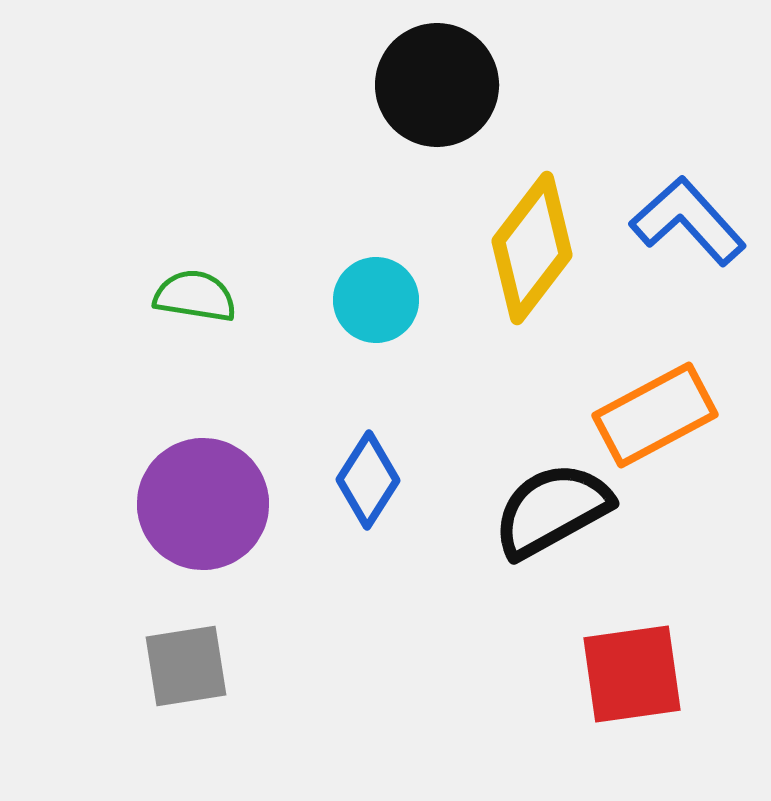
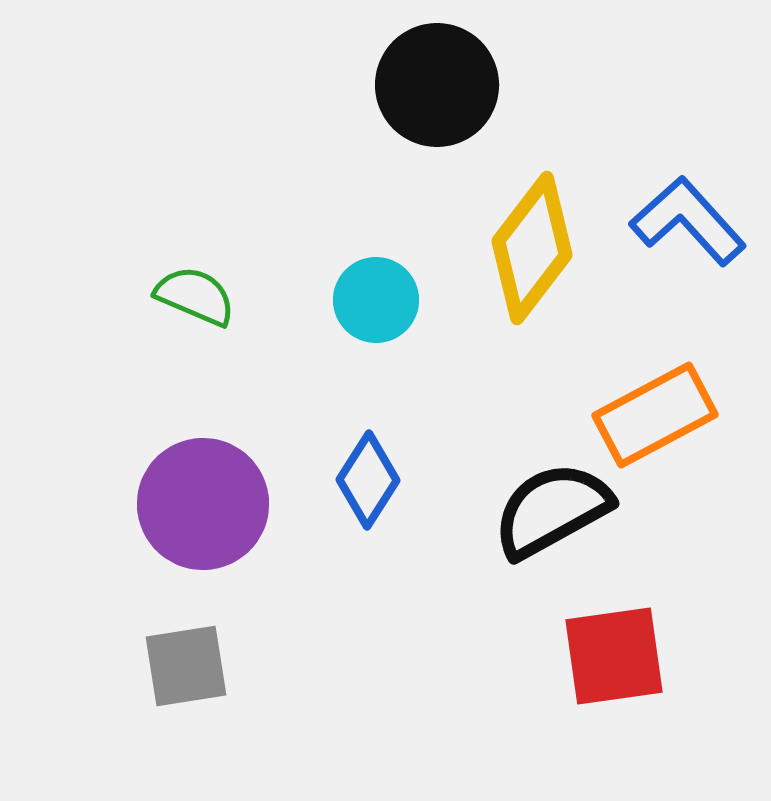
green semicircle: rotated 14 degrees clockwise
red square: moved 18 px left, 18 px up
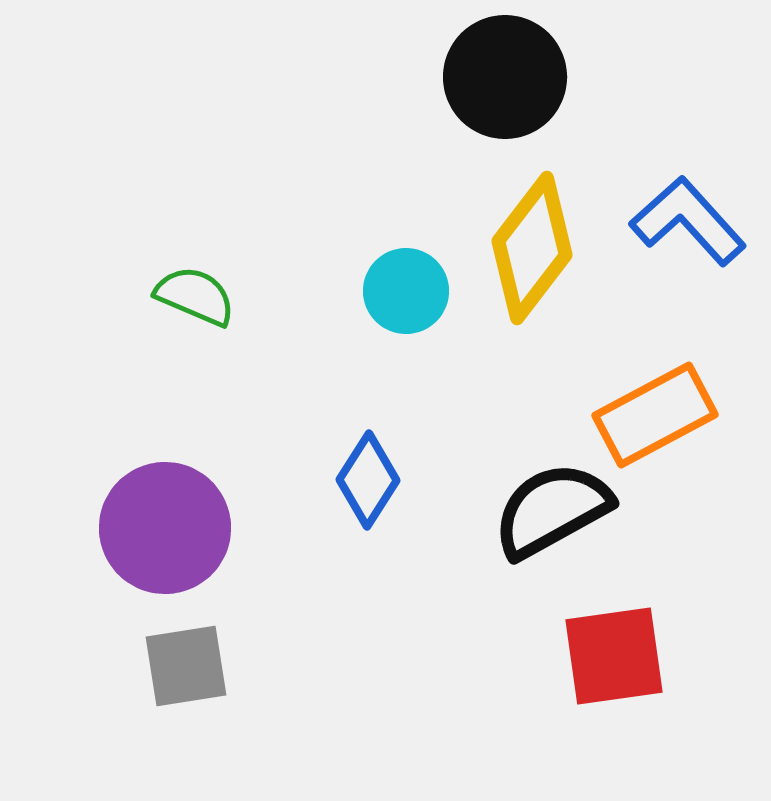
black circle: moved 68 px right, 8 px up
cyan circle: moved 30 px right, 9 px up
purple circle: moved 38 px left, 24 px down
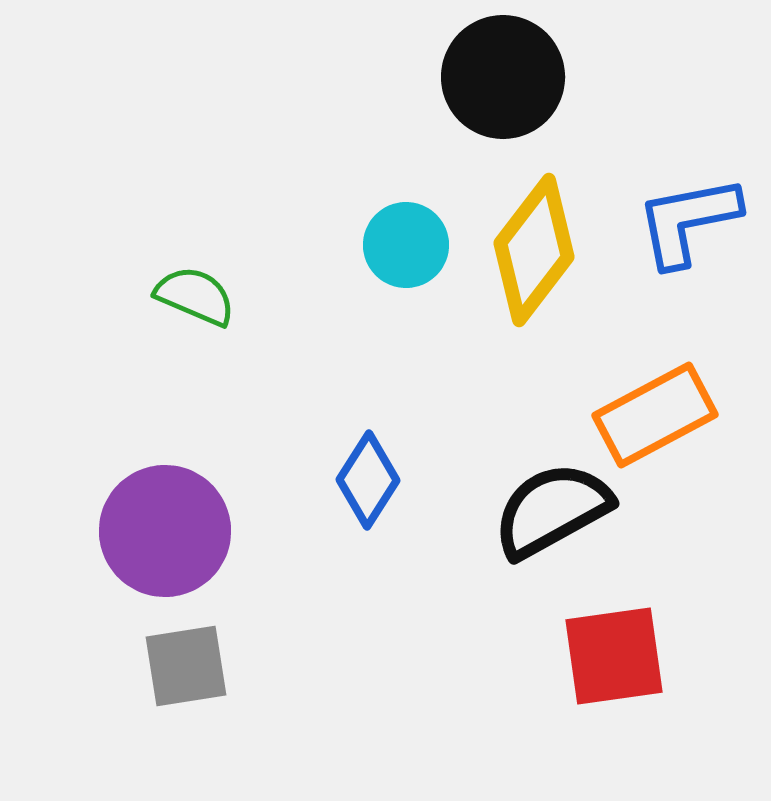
black circle: moved 2 px left
blue L-shape: rotated 59 degrees counterclockwise
yellow diamond: moved 2 px right, 2 px down
cyan circle: moved 46 px up
purple circle: moved 3 px down
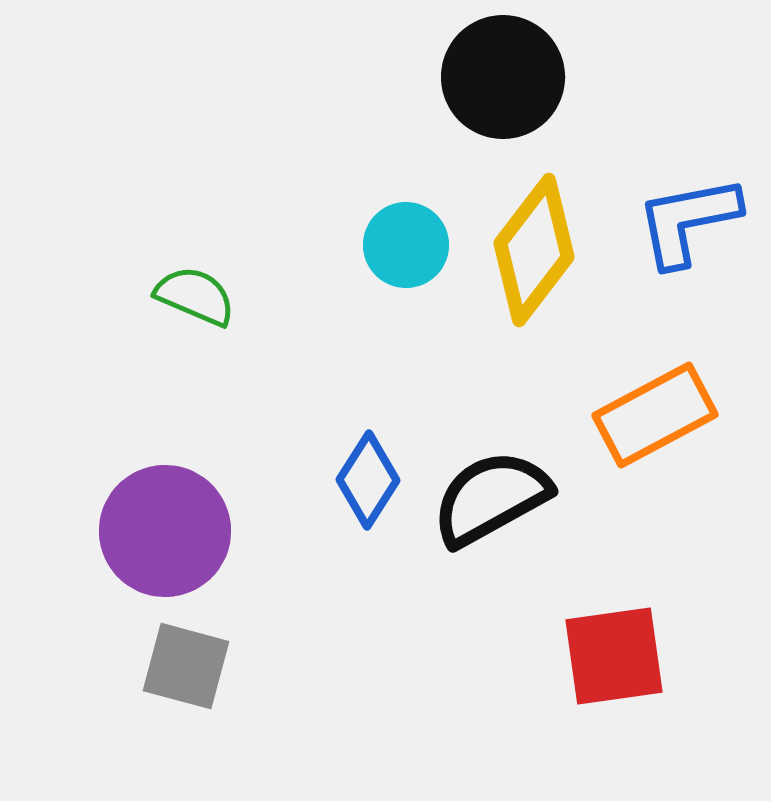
black semicircle: moved 61 px left, 12 px up
gray square: rotated 24 degrees clockwise
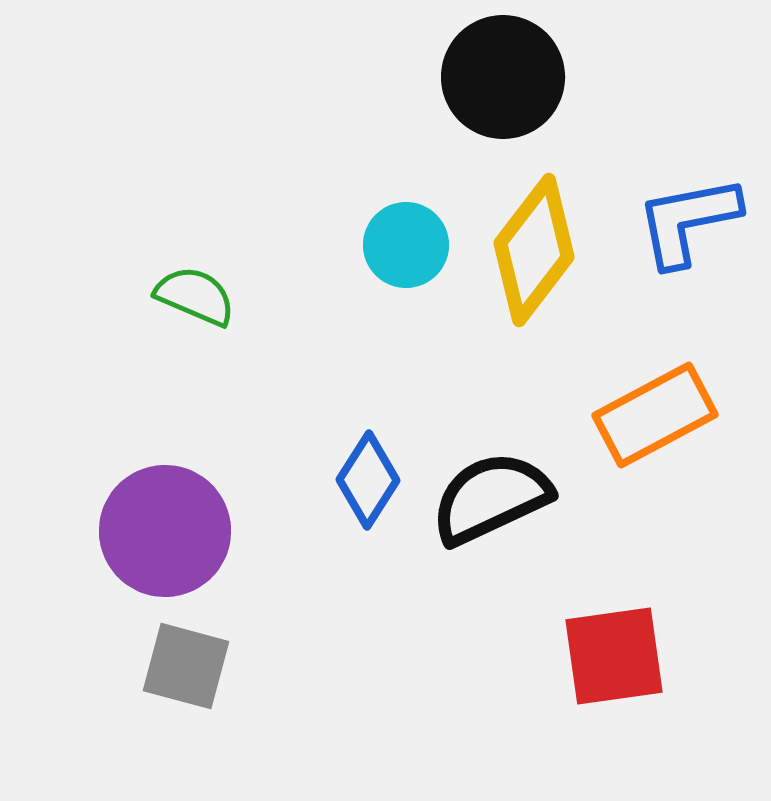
black semicircle: rotated 4 degrees clockwise
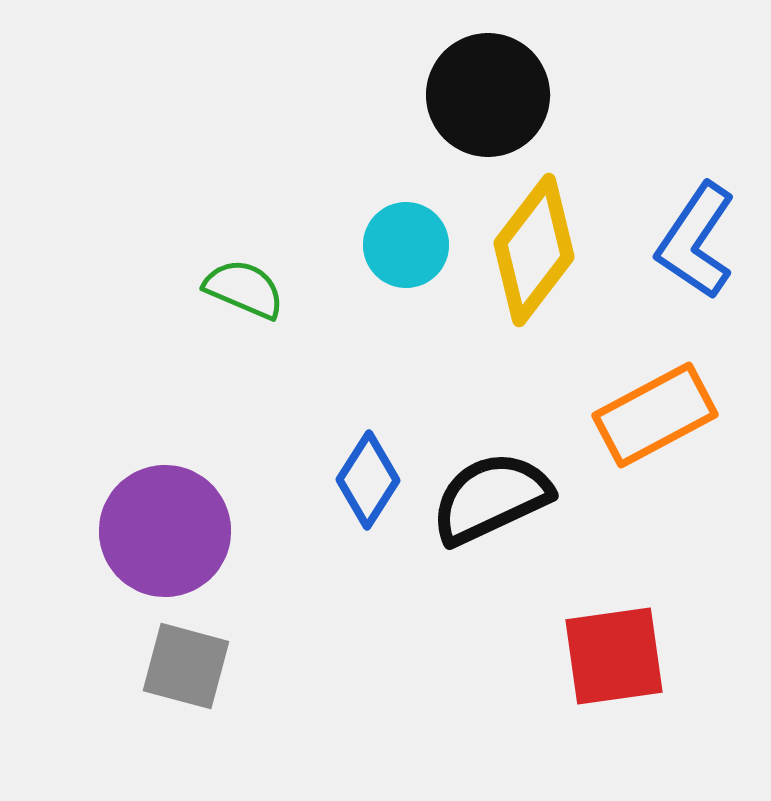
black circle: moved 15 px left, 18 px down
blue L-shape: moved 8 px right, 20 px down; rotated 45 degrees counterclockwise
green semicircle: moved 49 px right, 7 px up
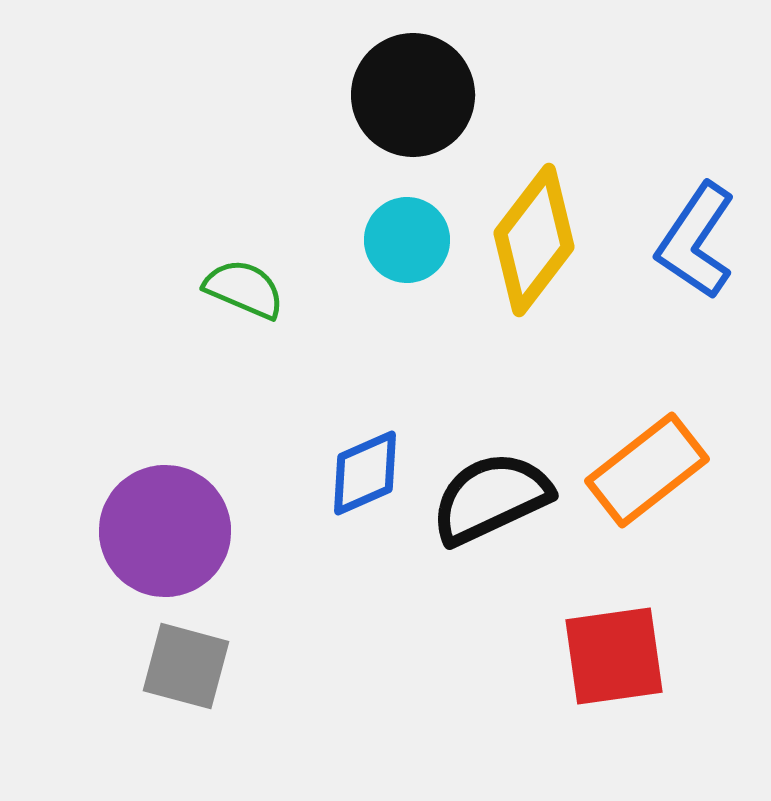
black circle: moved 75 px left
cyan circle: moved 1 px right, 5 px up
yellow diamond: moved 10 px up
orange rectangle: moved 8 px left, 55 px down; rotated 10 degrees counterclockwise
blue diamond: moved 3 px left, 7 px up; rotated 34 degrees clockwise
